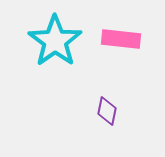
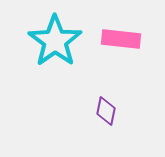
purple diamond: moved 1 px left
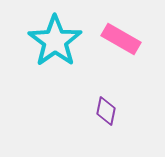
pink rectangle: rotated 24 degrees clockwise
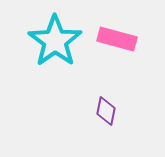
pink rectangle: moved 4 px left; rotated 15 degrees counterclockwise
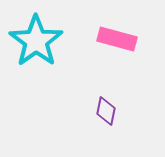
cyan star: moved 19 px left
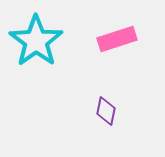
pink rectangle: rotated 33 degrees counterclockwise
